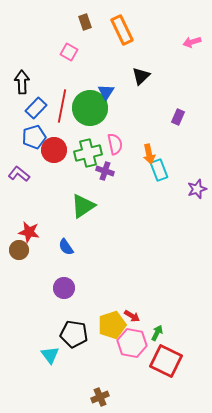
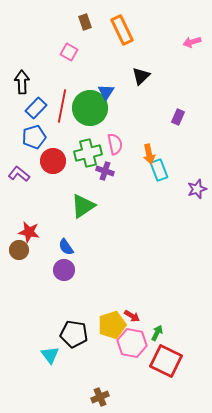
red circle: moved 1 px left, 11 px down
purple circle: moved 18 px up
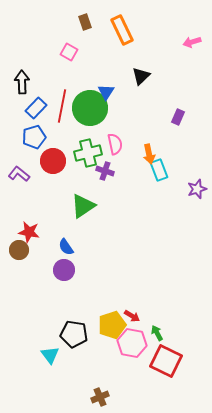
green arrow: rotated 56 degrees counterclockwise
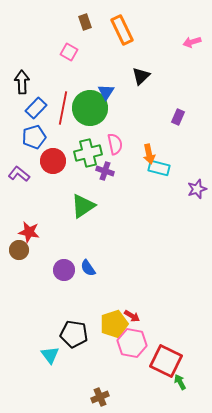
red line: moved 1 px right, 2 px down
cyan rectangle: moved 2 px up; rotated 55 degrees counterclockwise
blue semicircle: moved 22 px right, 21 px down
yellow pentagon: moved 2 px right, 1 px up
green arrow: moved 23 px right, 49 px down
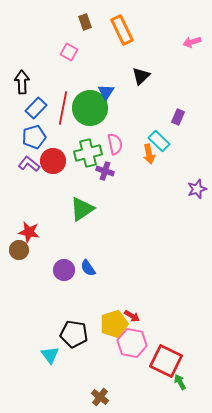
cyan rectangle: moved 27 px up; rotated 30 degrees clockwise
purple L-shape: moved 10 px right, 10 px up
green triangle: moved 1 px left, 3 px down
brown cross: rotated 30 degrees counterclockwise
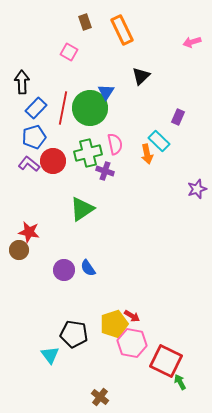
orange arrow: moved 2 px left
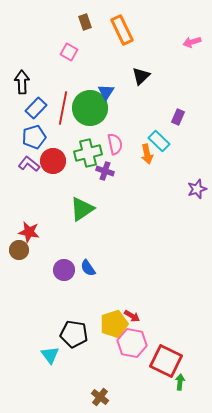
green arrow: rotated 35 degrees clockwise
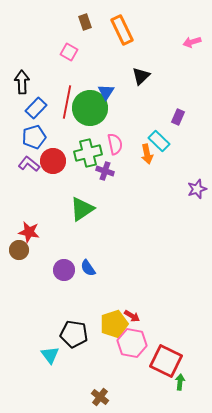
red line: moved 4 px right, 6 px up
